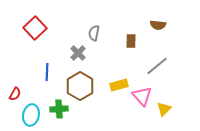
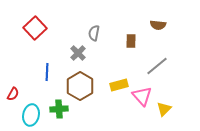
red semicircle: moved 2 px left
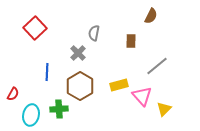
brown semicircle: moved 7 px left, 9 px up; rotated 70 degrees counterclockwise
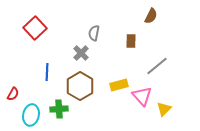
gray cross: moved 3 px right
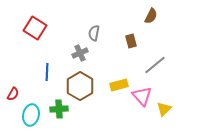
red square: rotated 15 degrees counterclockwise
brown rectangle: rotated 16 degrees counterclockwise
gray cross: moved 1 px left; rotated 21 degrees clockwise
gray line: moved 2 px left, 1 px up
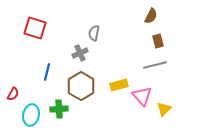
red square: rotated 15 degrees counterclockwise
brown rectangle: moved 27 px right
gray line: rotated 25 degrees clockwise
blue line: rotated 12 degrees clockwise
brown hexagon: moved 1 px right
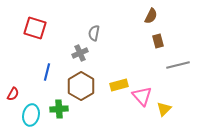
gray line: moved 23 px right
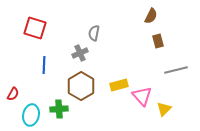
gray line: moved 2 px left, 5 px down
blue line: moved 3 px left, 7 px up; rotated 12 degrees counterclockwise
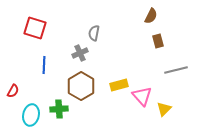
red semicircle: moved 3 px up
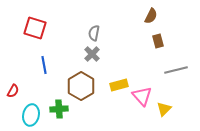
gray cross: moved 12 px right, 1 px down; rotated 21 degrees counterclockwise
blue line: rotated 12 degrees counterclockwise
